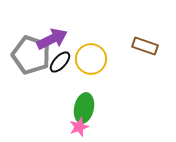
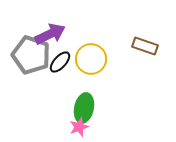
purple arrow: moved 2 px left, 5 px up
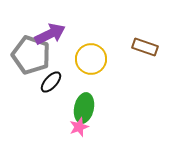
brown rectangle: moved 1 px down
black ellipse: moved 9 px left, 20 px down
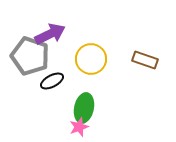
brown rectangle: moved 13 px down
gray pentagon: moved 1 px left, 1 px down
black ellipse: moved 1 px right, 1 px up; rotated 20 degrees clockwise
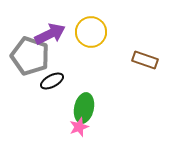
yellow circle: moved 27 px up
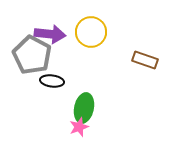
purple arrow: rotated 32 degrees clockwise
gray pentagon: moved 2 px right, 1 px up; rotated 9 degrees clockwise
black ellipse: rotated 35 degrees clockwise
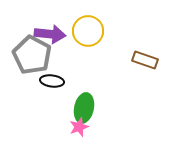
yellow circle: moved 3 px left, 1 px up
